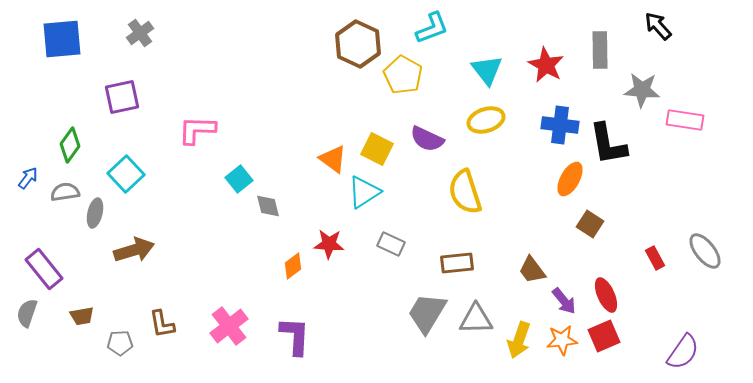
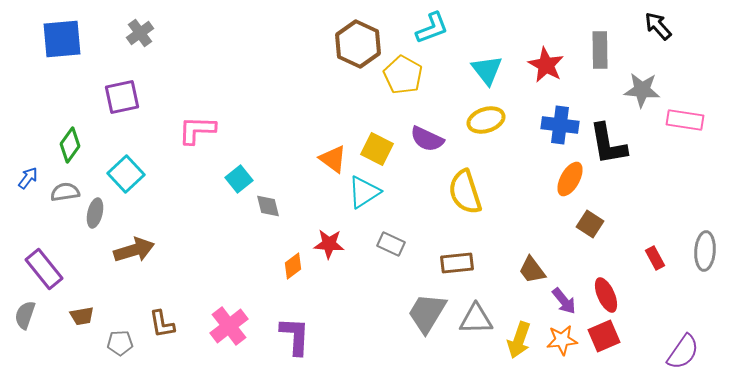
gray ellipse at (705, 251): rotated 42 degrees clockwise
gray semicircle at (27, 313): moved 2 px left, 2 px down
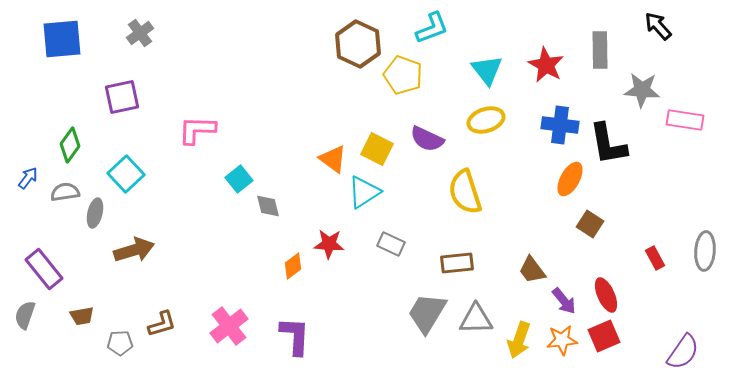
yellow pentagon at (403, 75): rotated 9 degrees counterclockwise
brown L-shape at (162, 324): rotated 96 degrees counterclockwise
